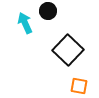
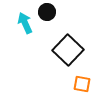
black circle: moved 1 px left, 1 px down
orange square: moved 3 px right, 2 px up
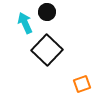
black square: moved 21 px left
orange square: rotated 30 degrees counterclockwise
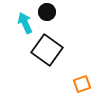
black square: rotated 8 degrees counterclockwise
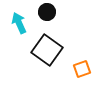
cyan arrow: moved 6 px left
orange square: moved 15 px up
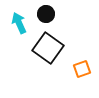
black circle: moved 1 px left, 2 px down
black square: moved 1 px right, 2 px up
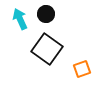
cyan arrow: moved 1 px right, 4 px up
black square: moved 1 px left, 1 px down
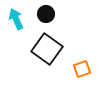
cyan arrow: moved 4 px left
